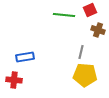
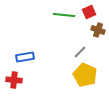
red square: moved 1 px left, 2 px down
gray line: moved 1 px left; rotated 32 degrees clockwise
yellow pentagon: rotated 20 degrees clockwise
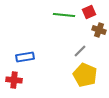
brown cross: moved 1 px right
gray line: moved 1 px up
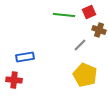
gray line: moved 6 px up
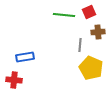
brown cross: moved 1 px left, 2 px down; rotated 24 degrees counterclockwise
gray line: rotated 40 degrees counterclockwise
yellow pentagon: moved 6 px right, 7 px up
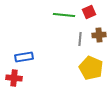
brown cross: moved 1 px right, 3 px down
gray line: moved 6 px up
blue rectangle: moved 1 px left
red cross: moved 2 px up
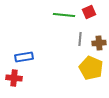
brown cross: moved 8 px down
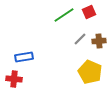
green line: rotated 40 degrees counterclockwise
gray line: rotated 40 degrees clockwise
brown cross: moved 2 px up
yellow pentagon: moved 1 px left, 4 px down
red cross: moved 1 px down
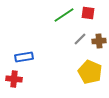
red square: moved 1 px left, 1 px down; rotated 32 degrees clockwise
